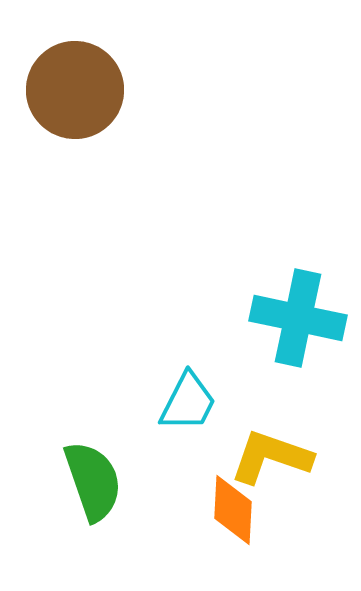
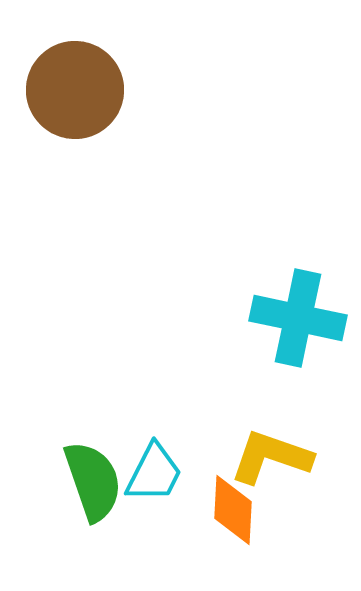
cyan trapezoid: moved 34 px left, 71 px down
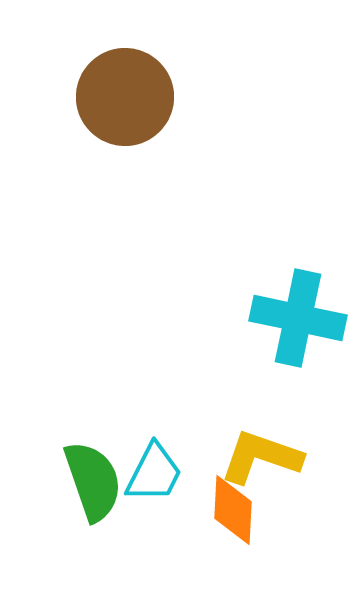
brown circle: moved 50 px right, 7 px down
yellow L-shape: moved 10 px left
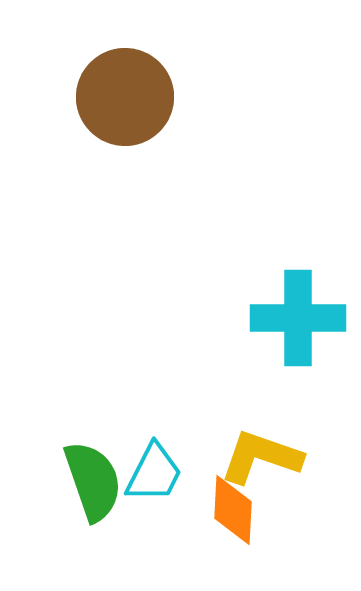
cyan cross: rotated 12 degrees counterclockwise
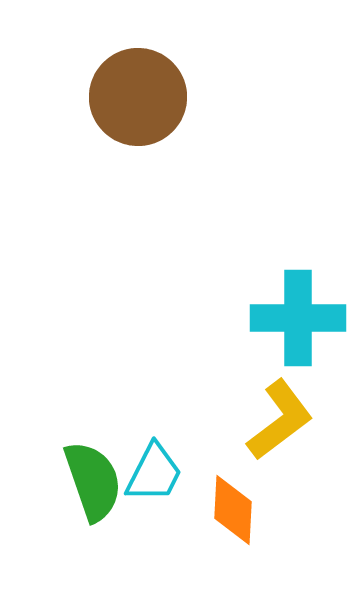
brown circle: moved 13 px right
yellow L-shape: moved 19 px right, 37 px up; rotated 124 degrees clockwise
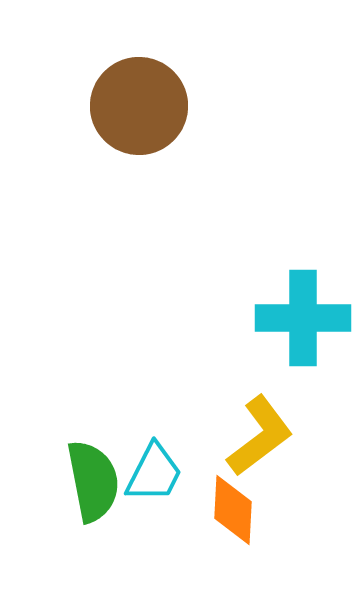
brown circle: moved 1 px right, 9 px down
cyan cross: moved 5 px right
yellow L-shape: moved 20 px left, 16 px down
green semicircle: rotated 8 degrees clockwise
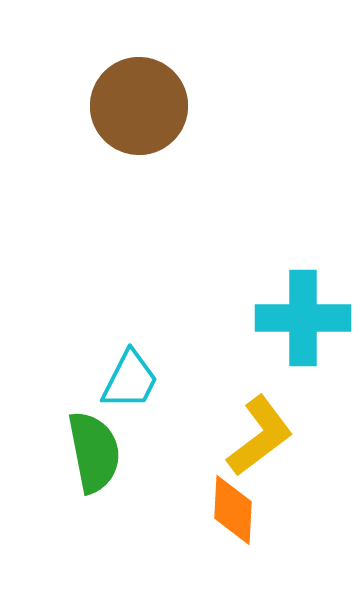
cyan trapezoid: moved 24 px left, 93 px up
green semicircle: moved 1 px right, 29 px up
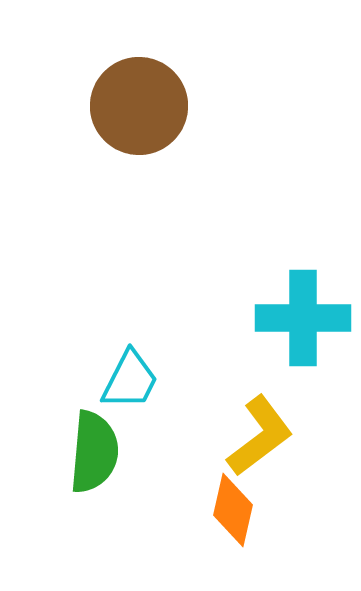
green semicircle: rotated 16 degrees clockwise
orange diamond: rotated 10 degrees clockwise
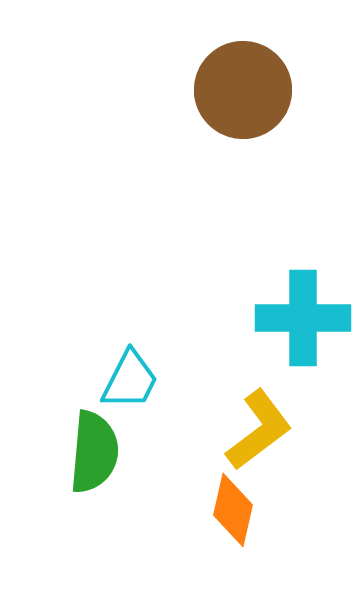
brown circle: moved 104 px right, 16 px up
yellow L-shape: moved 1 px left, 6 px up
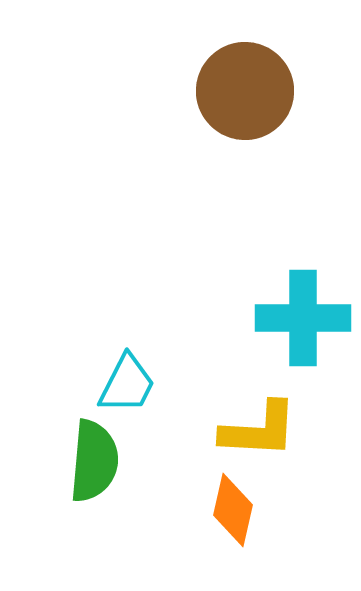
brown circle: moved 2 px right, 1 px down
cyan trapezoid: moved 3 px left, 4 px down
yellow L-shape: rotated 40 degrees clockwise
green semicircle: moved 9 px down
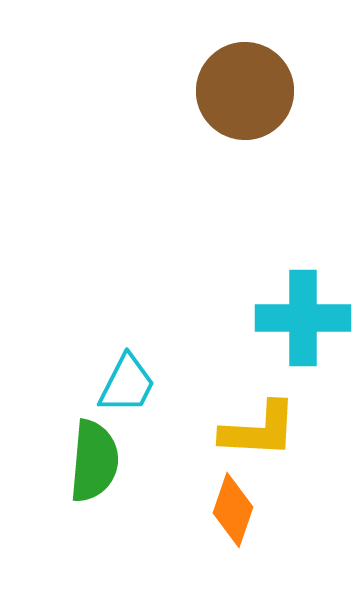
orange diamond: rotated 6 degrees clockwise
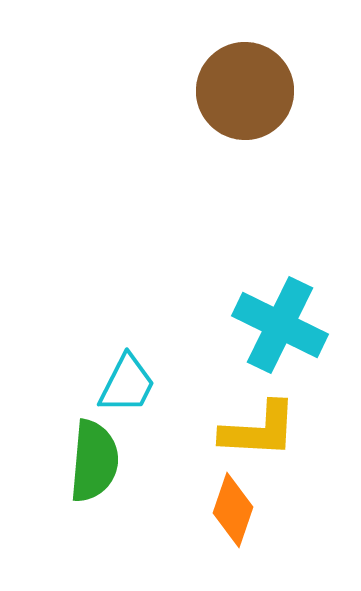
cyan cross: moved 23 px left, 7 px down; rotated 26 degrees clockwise
